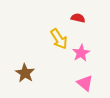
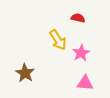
yellow arrow: moved 1 px left, 1 px down
pink triangle: rotated 36 degrees counterclockwise
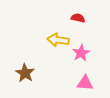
yellow arrow: rotated 130 degrees clockwise
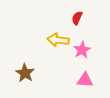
red semicircle: moved 1 px left; rotated 80 degrees counterclockwise
pink star: moved 1 px right, 3 px up
pink triangle: moved 3 px up
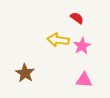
red semicircle: rotated 104 degrees clockwise
pink star: moved 4 px up
pink triangle: moved 1 px left
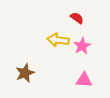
brown star: rotated 18 degrees clockwise
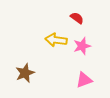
yellow arrow: moved 2 px left
pink star: rotated 12 degrees clockwise
pink triangle: rotated 24 degrees counterclockwise
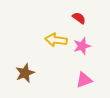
red semicircle: moved 2 px right
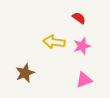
yellow arrow: moved 2 px left, 2 px down
